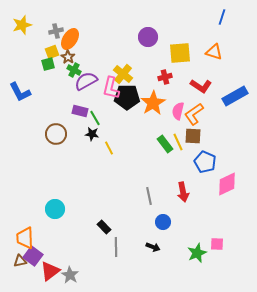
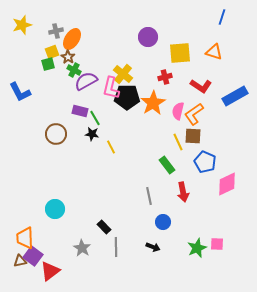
orange ellipse at (70, 39): moved 2 px right
green rectangle at (165, 144): moved 2 px right, 21 px down
yellow line at (109, 148): moved 2 px right, 1 px up
green star at (197, 253): moved 5 px up
gray star at (70, 275): moved 12 px right, 27 px up
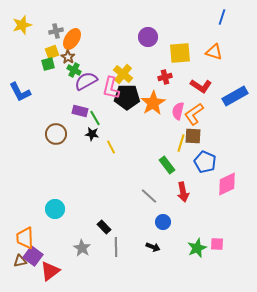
yellow line at (178, 142): moved 3 px right, 1 px down; rotated 42 degrees clockwise
gray line at (149, 196): rotated 36 degrees counterclockwise
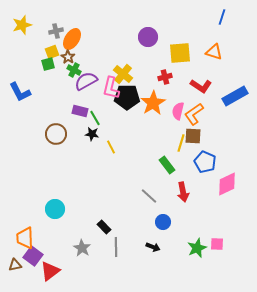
brown triangle at (20, 261): moved 5 px left, 4 px down
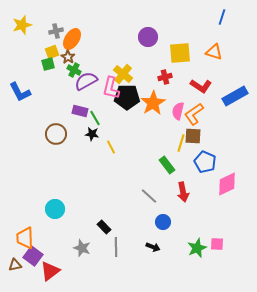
gray star at (82, 248): rotated 12 degrees counterclockwise
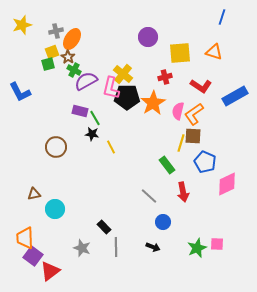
brown circle at (56, 134): moved 13 px down
brown triangle at (15, 265): moved 19 px right, 71 px up
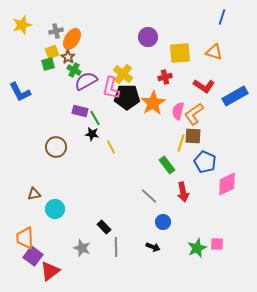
red L-shape at (201, 86): moved 3 px right
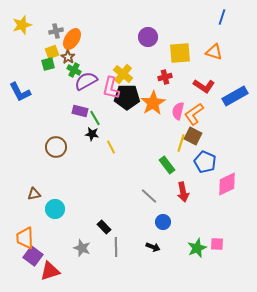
brown square at (193, 136): rotated 24 degrees clockwise
red triangle at (50, 271): rotated 20 degrees clockwise
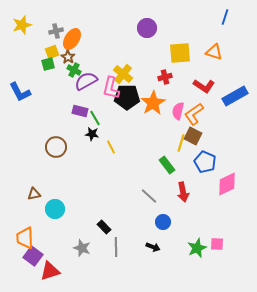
blue line at (222, 17): moved 3 px right
purple circle at (148, 37): moved 1 px left, 9 px up
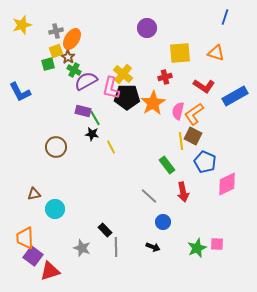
yellow square at (52, 52): moved 4 px right, 1 px up
orange triangle at (214, 52): moved 2 px right, 1 px down
purple rectangle at (80, 111): moved 3 px right
yellow line at (181, 143): moved 2 px up; rotated 24 degrees counterclockwise
black rectangle at (104, 227): moved 1 px right, 3 px down
